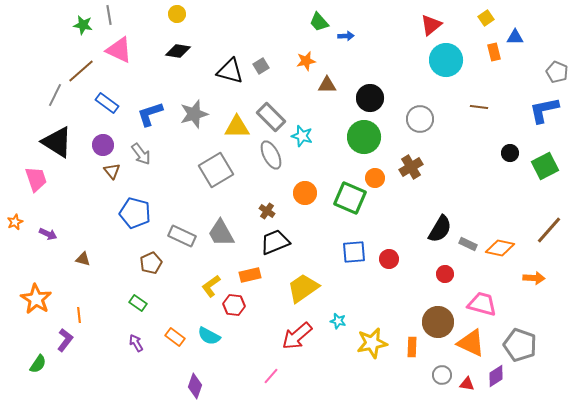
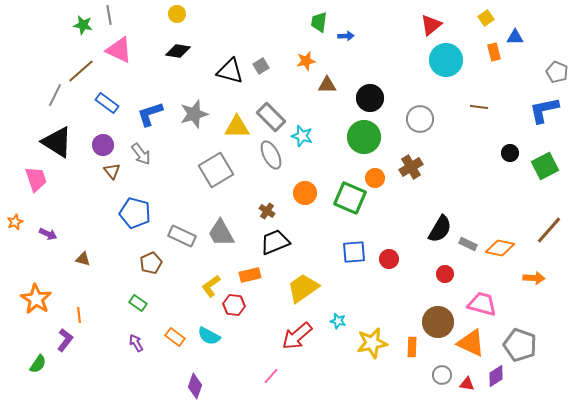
green trapezoid at (319, 22): rotated 50 degrees clockwise
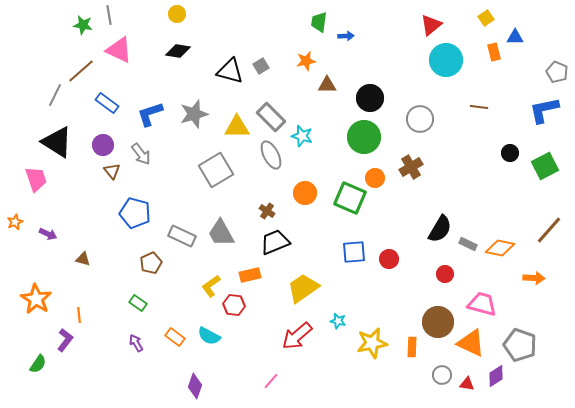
pink line at (271, 376): moved 5 px down
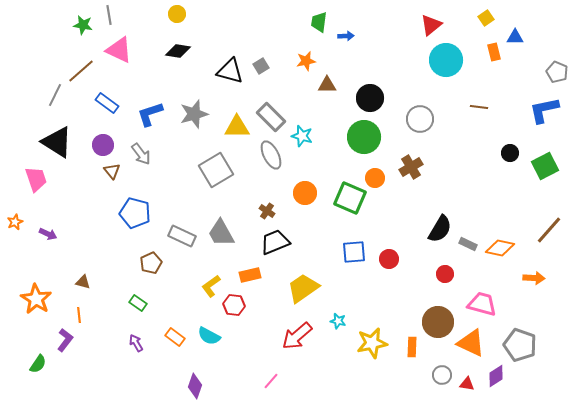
brown triangle at (83, 259): moved 23 px down
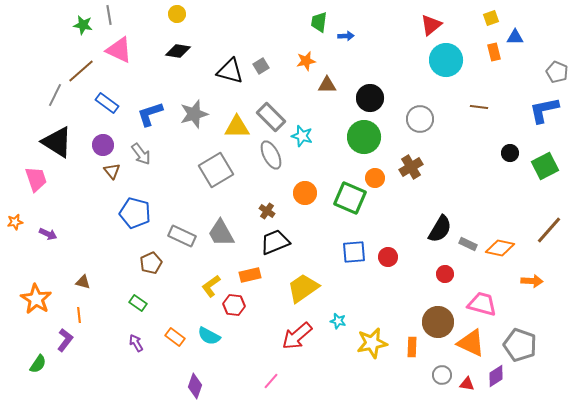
yellow square at (486, 18): moved 5 px right; rotated 14 degrees clockwise
orange star at (15, 222): rotated 14 degrees clockwise
red circle at (389, 259): moved 1 px left, 2 px up
orange arrow at (534, 278): moved 2 px left, 3 px down
